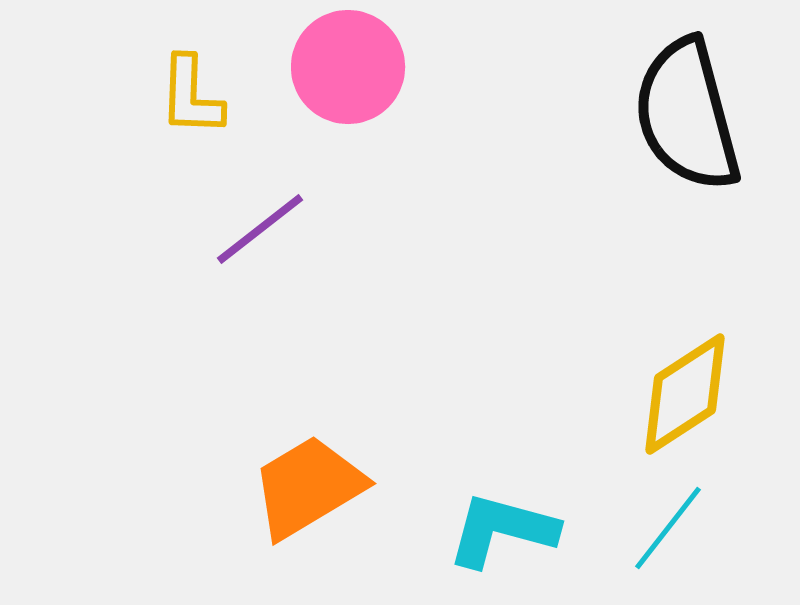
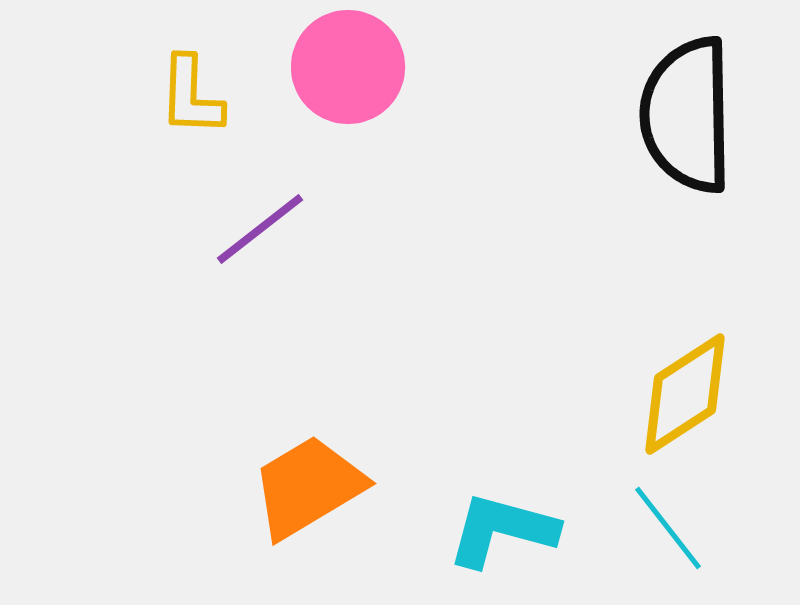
black semicircle: rotated 14 degrees clockwise
cyan line: rotated 76 degrees counterclockwise
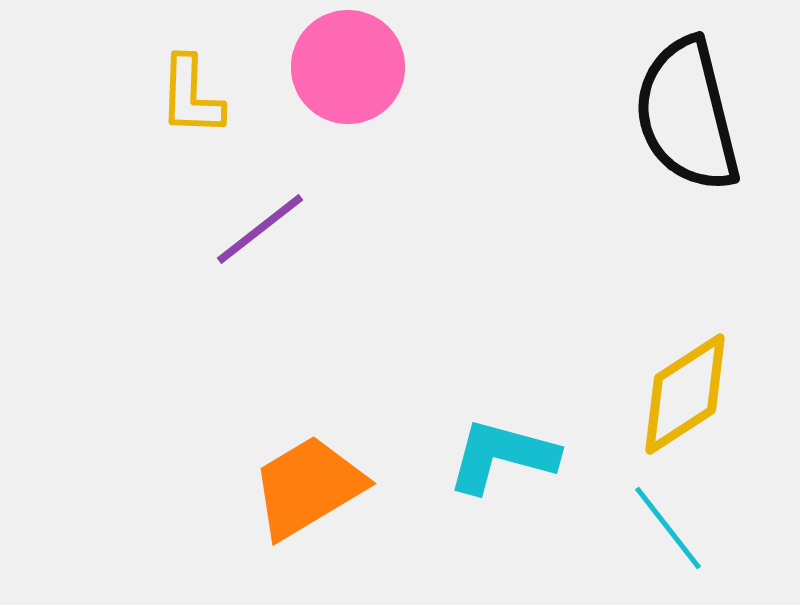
black semicircle: rotated 13 degrees counterclockwise
cyan L-shape: moved 74 px up
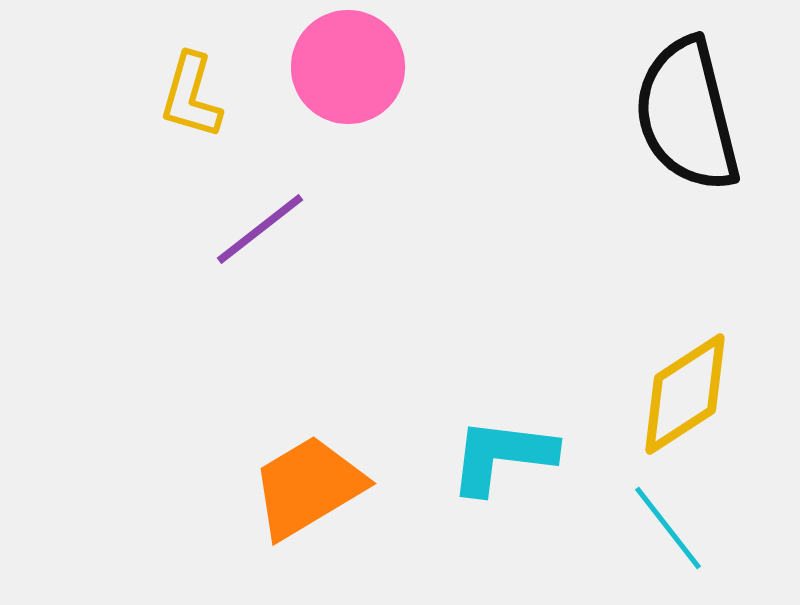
yellow L-shape: rotated 14 degrees clockwise
cyan L-shape: rotated 8 degrees counterclockwise
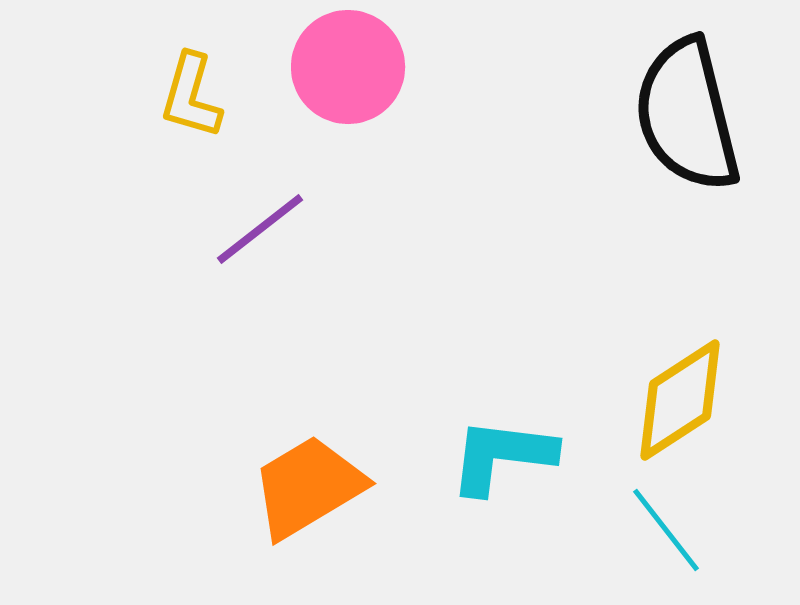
yellow diamond: moved 5 px left, 6 px down
cyan line: moved 2 px left, 2 px down
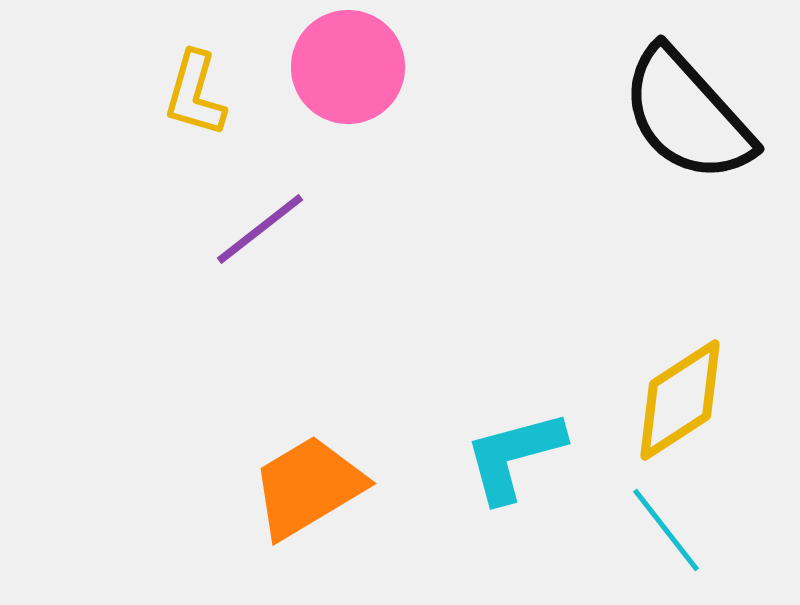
yellow L-shape: moved 4 px right, 2 px up
black semicircle: rotated 28 degrees counterclockwise
cyan L-shape: moved 12 px right; rotated 22 degrees counterclockwise
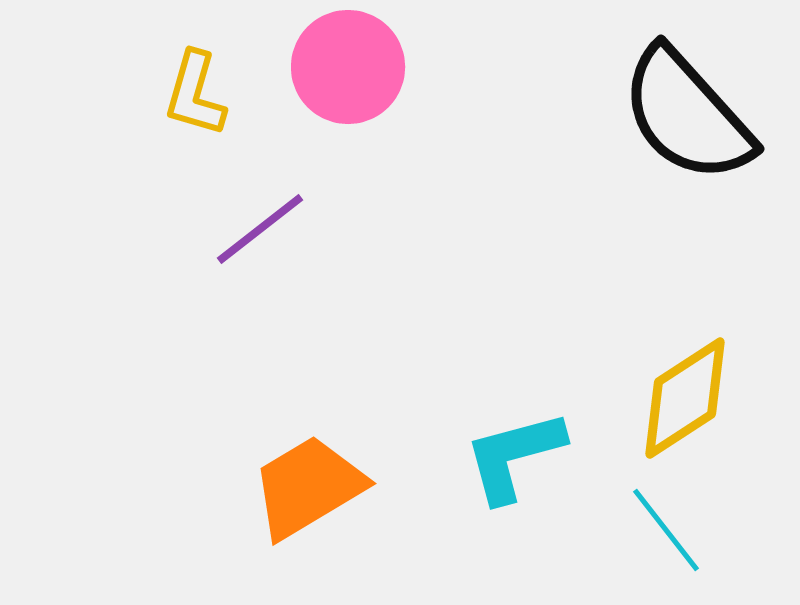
yellow diamond: moved 5 px right, 2 px up
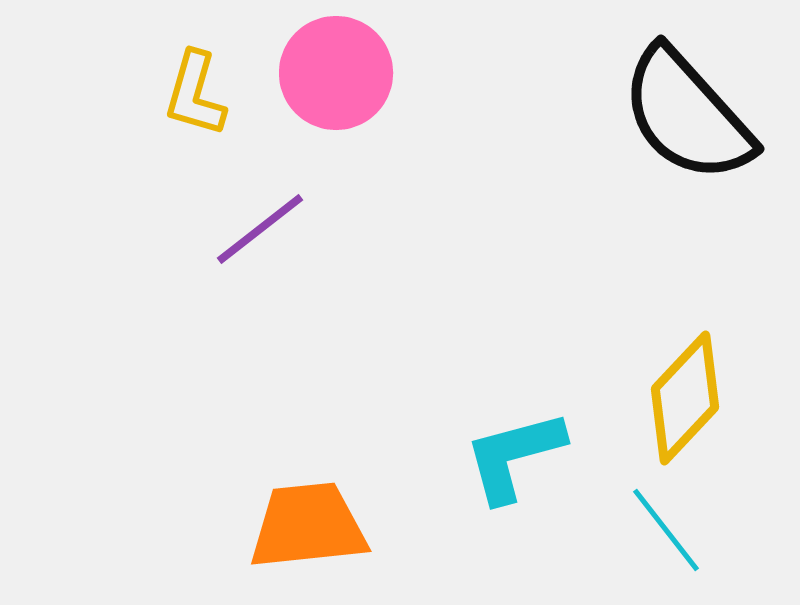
pink circle: moved 12 px left, 6 px down
yellow diamond: rotated 14 degrees counterclockwise
orange trapezoid: moved 39 px down; rotated 25 degrees clockwise
